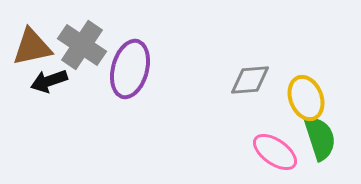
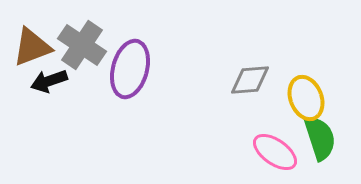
brown triangle: rotated 9 degrees counterclockwise
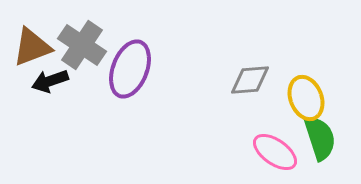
purple ellipse: rotated 6 degrees clockwise
black arrow: moved 1 px right
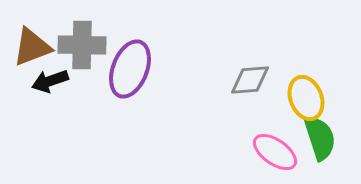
gray cross: rotated 33 degrees counterclockwise
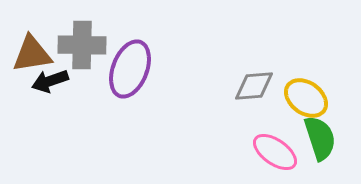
brown triangle: moved 7 px down; rotated 12 degrees clockwise
gray diamond: moved 4 px right, 6 px down
yellow ellipse: rotated 33 degrees counterclockwise
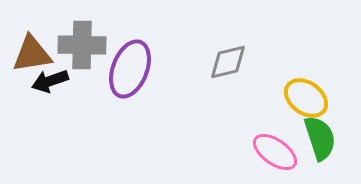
gray diamond: moved 26 px left, 24 px up; rotated 9 degrees counterclockwise
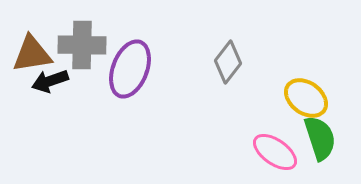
gray diamond: rotated 39 degrees counterclockwise
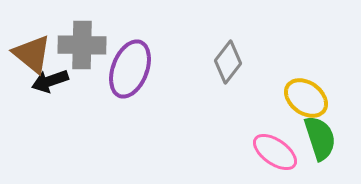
brown triangle: rotated 48 degrees clockwise
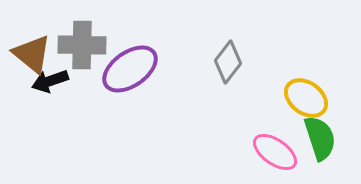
purple ellipse: rotated 34 degrees clockwise
